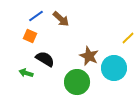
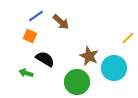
brown arrow: moved 3 px down
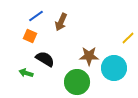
brown arrow: rotated 72 degrees clockwise
brown star: rotated 24 degrees counterclockwise
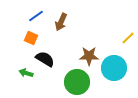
orange square: moved 1 px right, 2 px down
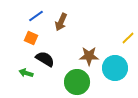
cyan circle: moved 1 px right
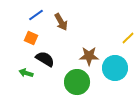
blue line: moved 1 px up
brown arrow: rotated 54 degrees counterclockwise
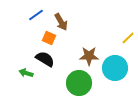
orange square: moved 18 px right
green circle: moved 2 px right, 1 px down
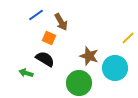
brown star: rotated 18 degrees clockwise
